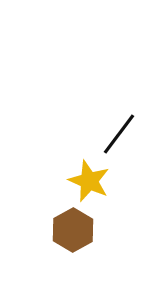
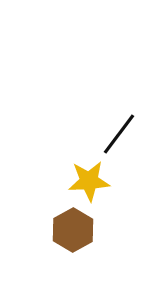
yellow star: rotated 27 degrees counterclockwise
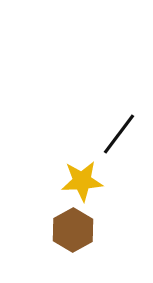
yellow star: moved 7 px left
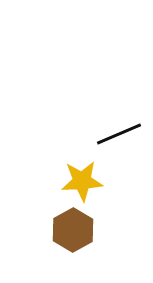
black line: rotated 30 degrees clockwise
